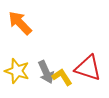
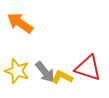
orange arrow: rotated 12 degrees counterclockwise
gray arrow: moved 1 px left; rotated 15 degrees counterclockwise
yellow L-shape: rotated 30 degrees counterclockwise
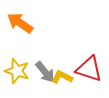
red triangle: moved 1 px right, 1 px down
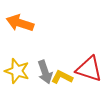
orange arrow: rotated 16 degrees counterclockwise
gray arrow: rotated 20 degrees clockwise
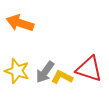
gray arrow: rotated 55 degrees clockwise
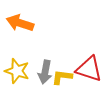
gray arrow: rotated 25 degrees counterclockwise
yellow L-shape: rotated 20 degrees counterclockwise
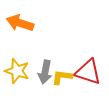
red triangle: moved 1 px left, 3 px down
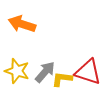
orange arrow: moved 2 px right, 1 px down
gray arrow: rotated 150 degrees counterclockwise
yellow L-shape: moved 2 px down
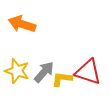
gray arrow: moved 1 px left
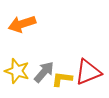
orange arrow: rotated 36 degrees counterclockwise
red triangle: rotated 40 degrees counterclockwise
